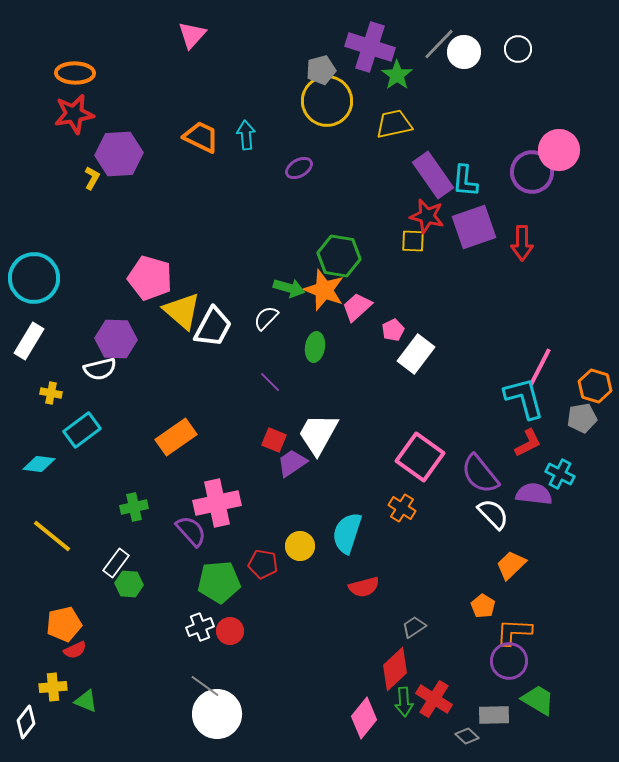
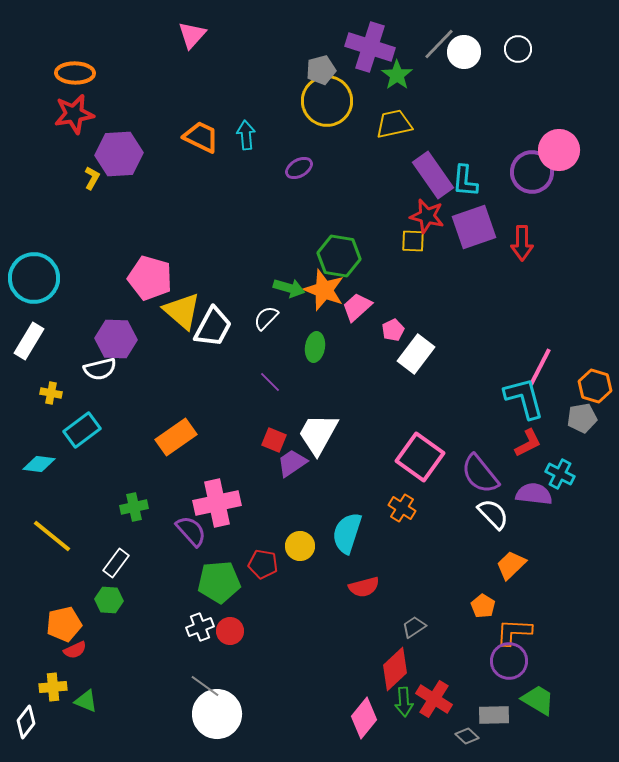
green hexagon at (129, 584): moved 20 px left, 16 px down
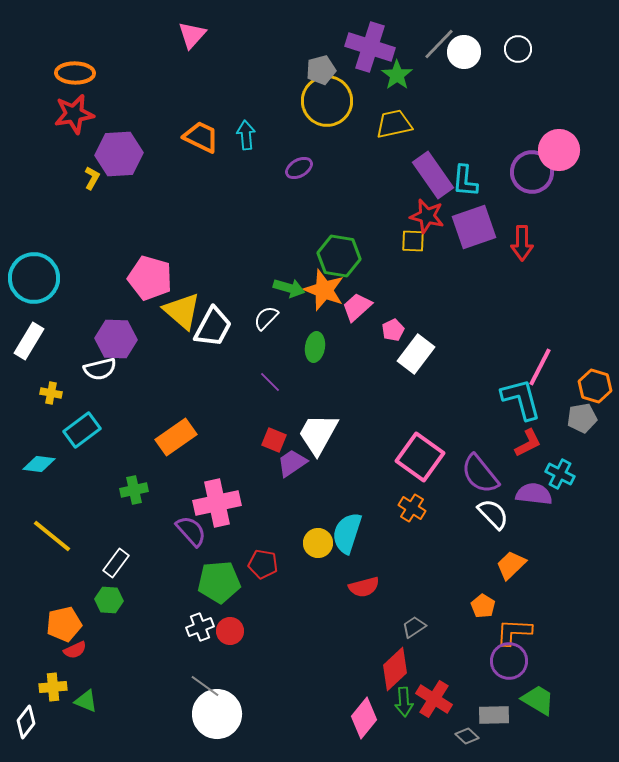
cyan L-shape at (524, 398): moved 3 px left, 1 px down
green cross at (134, 507): moved 17 px up
orange cross at (402, 508): moved 10 px right
yellow circle at (300, 546): moved 18 px right, 3 px up
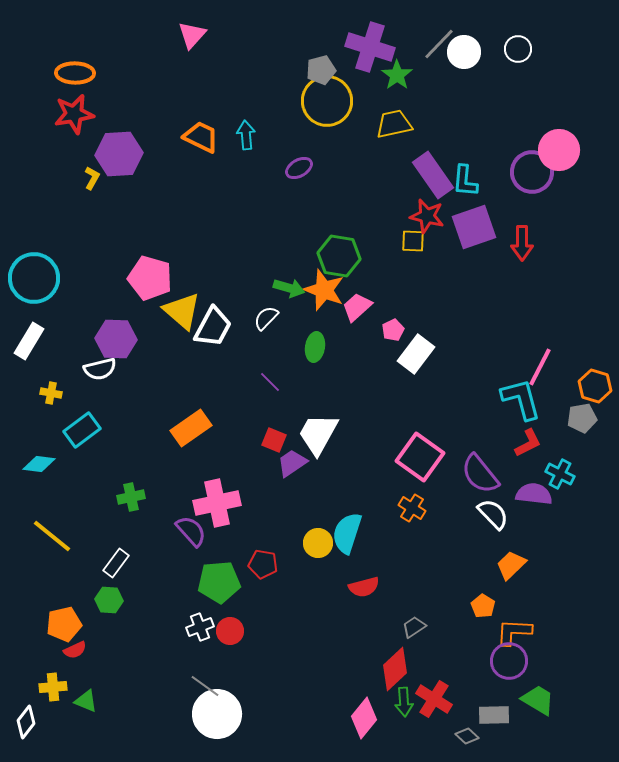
orange rectangle at (176, 437): moved 15 px right, 9 px up
green cross at (134, 490): moved 3 px left, 7 px down
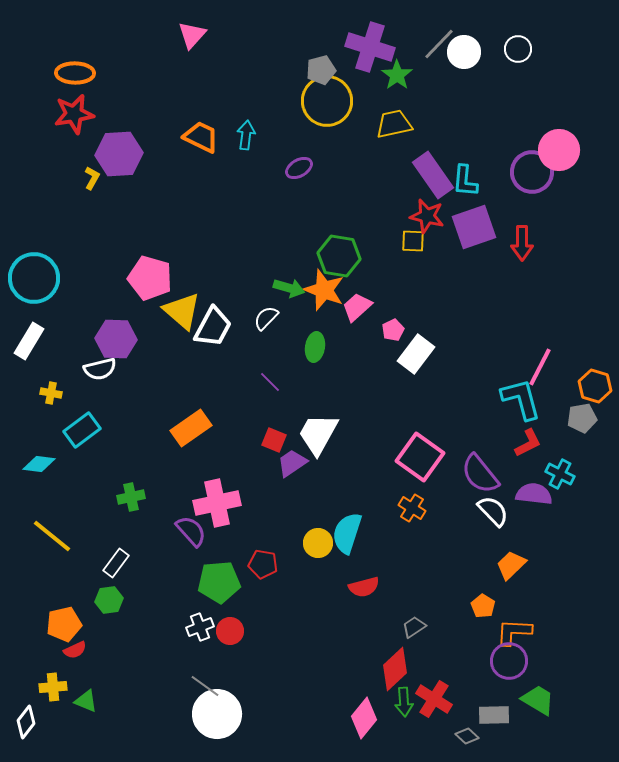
cyan arrow at (246, 135): rotated 12 degrees clockwise
white semicircle at (493, 514): moved 3 px up
green hexagon at (109, 600): rotated 12 degrees counterclockwise
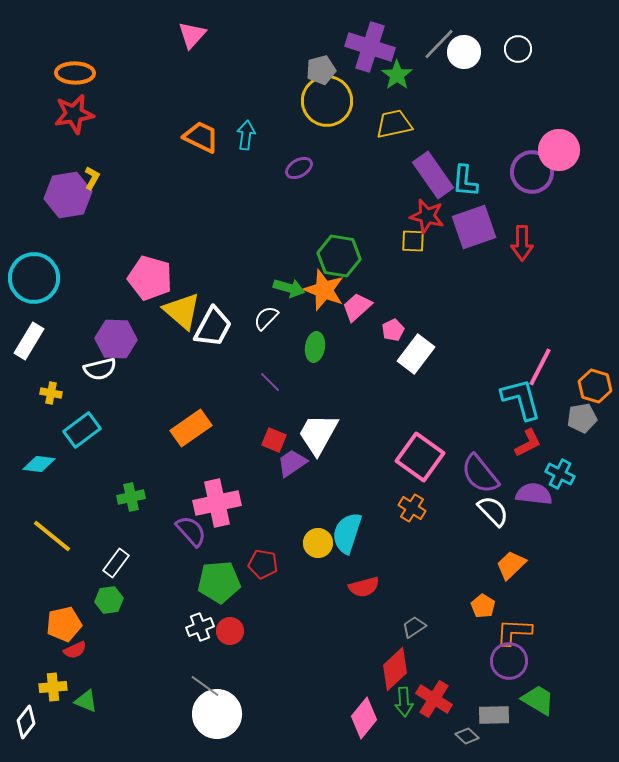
purple hexagon at (119, 154): moved 51 px left, 41 px down; rotated 6 degrees counterclockwise
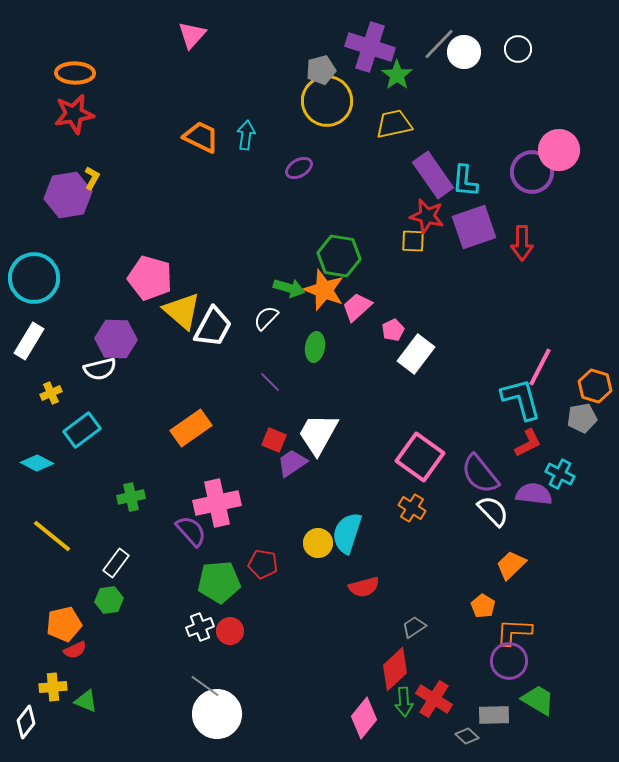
yellow cross at (51, 393): rotated 35 degrees counterclockwise
cyan diamond at (39, 464): moved 2 px left, 1 px up; rotated 20 degrees clockwise
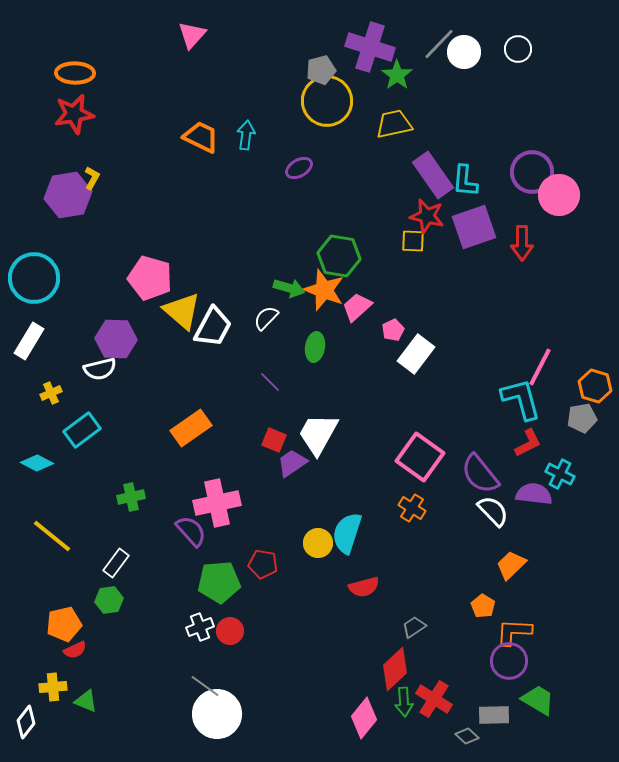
pink circle at (559, 150): moved 45 px down
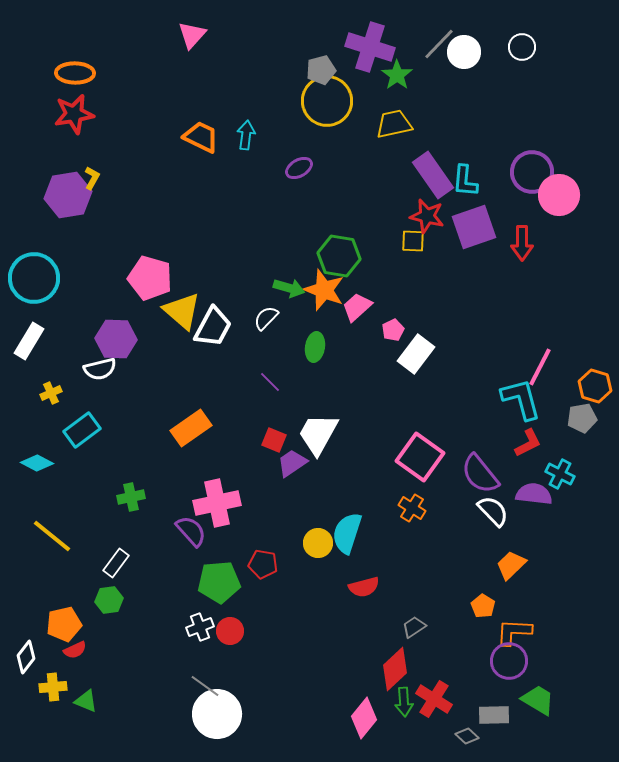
white circle at (518, 49): moved 4 px right, 2 px up
white diamond at (26, 722): moved 65 px up
